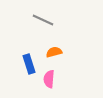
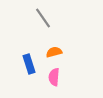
gray line: moved 2 px up; rotated 30 degrees clockwise
pink semicircle: moved 5 px right, 2 px up
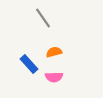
blue rectangle: rotated 24 degrees counterclockwise
pink semicircle: rotated 96 degrees counterclockwise
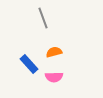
gray line: rotated 15 degrees clockwise
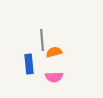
gray line: moved 1 px left, 22 px down; rotated 15 degrees clockwise
blue rectangle: rotated 36 degrees clockwise
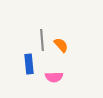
orange semicircle: moved 7 px right, 7 px up; rotated 63 degrees clockwise
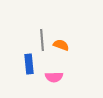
orange semicircle: rotated 28 degrees counterclockwise
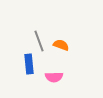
gray line: moved 3 px left, 1 px down; rotated 15 degrees counterclockwise
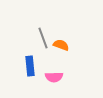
gray line: moved 4 px right, 3 px up
blue rectangle: moved 1 px right, 2 px down
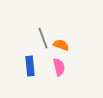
pink semicircle: moved 5 px right, 10 px up; rotated 102 degrees counterclockwise
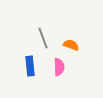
orange semicircle: moved 10 px right
pink semicircle: rotated 12 degrees clockwise
